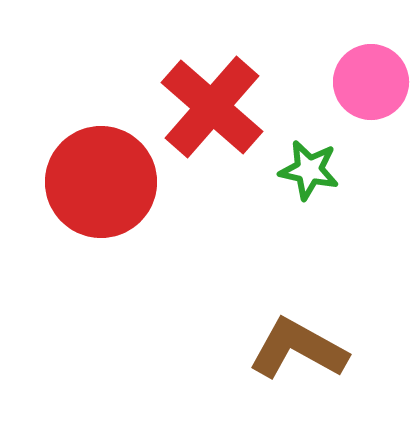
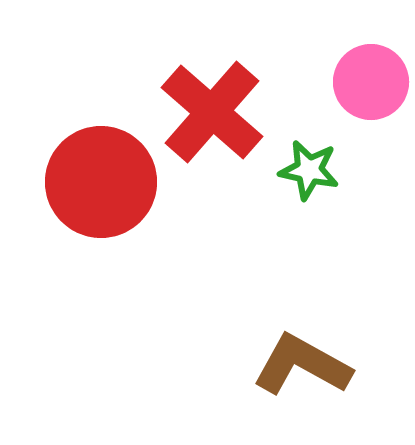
red cross: moved 5 px down
brown L-shape: moved 4 px right, 16 px down
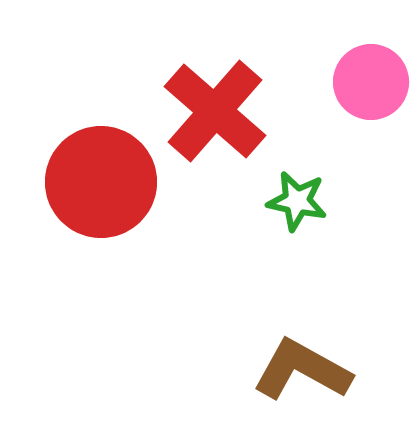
red cross: moved 3 px right, 1 px up
green star: moved 12 px left, 31 px down
brown L-shape: moved 5 px down
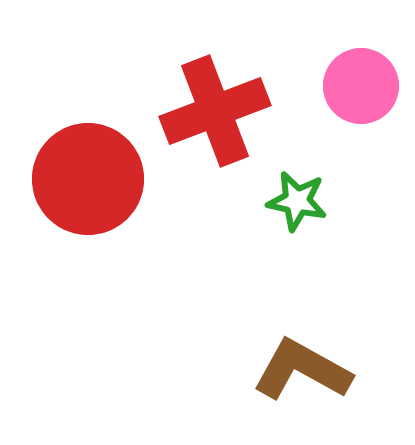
pink circle: moved 10 px left, 4 px down
red cross: rotated 28 degrees clockwise
red circle: moved 13 px left, 3 px up
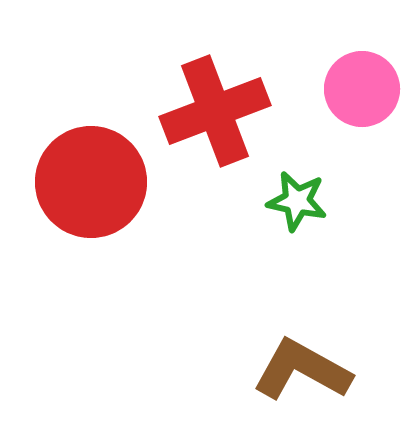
pink circle: moved 1 px right, 3 px down
red circle: moved 3 px right, 3 px down
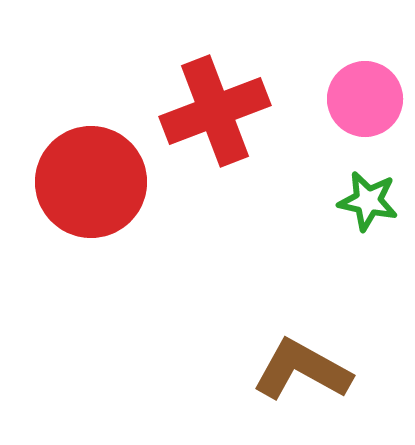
pink circle: moved 3 px right, 10 px down
green star: moved 71 px right
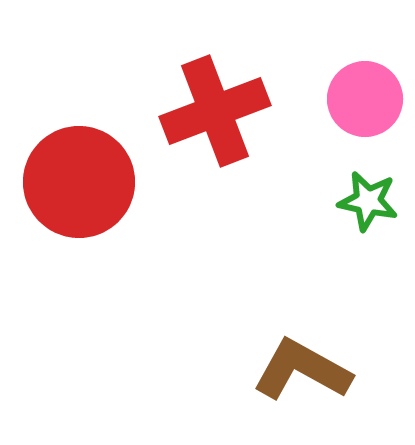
red circle: moved 12 px left
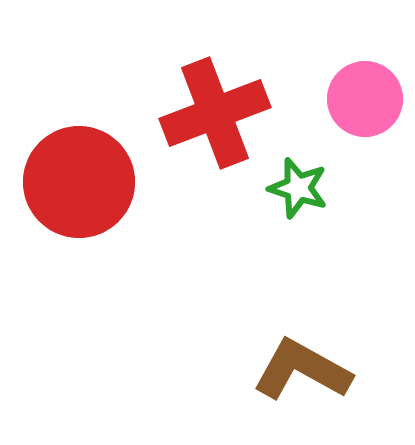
red cross: moved 2 px down
green star: moved 70 px left, 13 px up; rotated 6 degrees clockwise
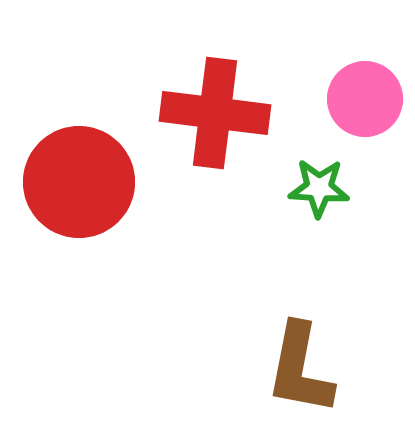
red cross: rotated 28 degrees clockwise
green star: moved 21 px right; rotated 14 degrees counterclockwise
brown L-shape: moved 2 px left, 1 px up; rotated 108 degrees counterclockwise
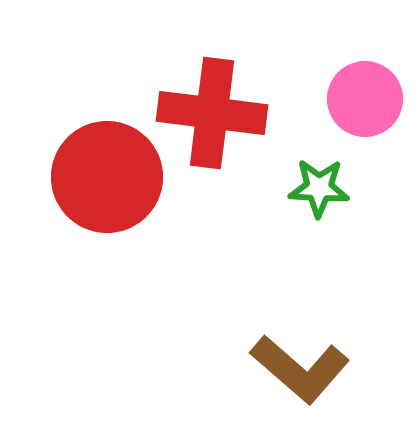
red cross: moved 3 px left
red circle: moved 28 px right, 5 px up
brown L-shape: rotated 60 degrees counterclockwise
